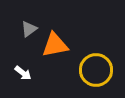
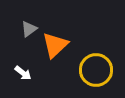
orange triangle: rotated 32 degrees counterclockwise
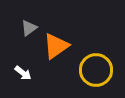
gray triangle: moved 1 px up
orange triangle: moved 1 px right, 1 px down; rotated 8 degrees clockwise
